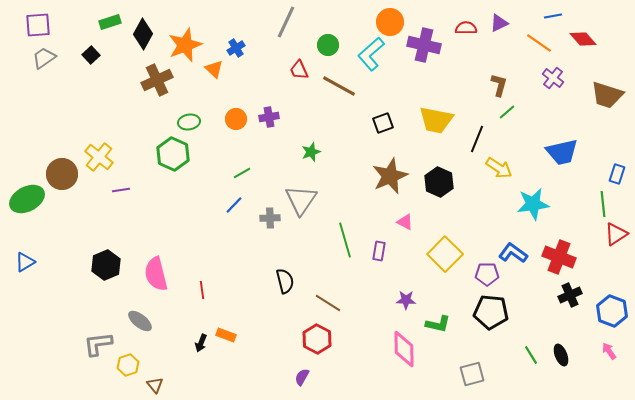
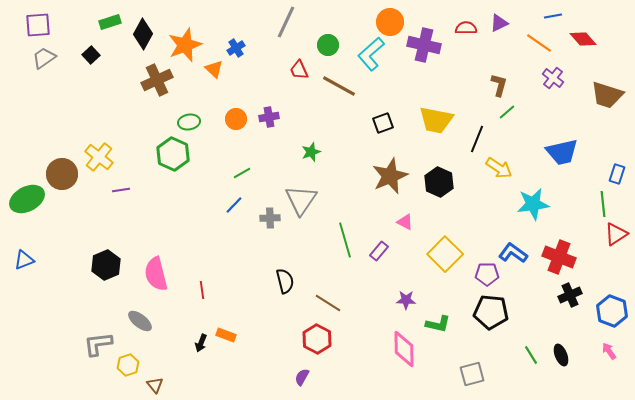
purple rectangle at (379, 251): rotated 30 degrees clockwise
blue triangle at (25, 262): moved 1 px left, 2 px up; rotated 10 degrees clockwise
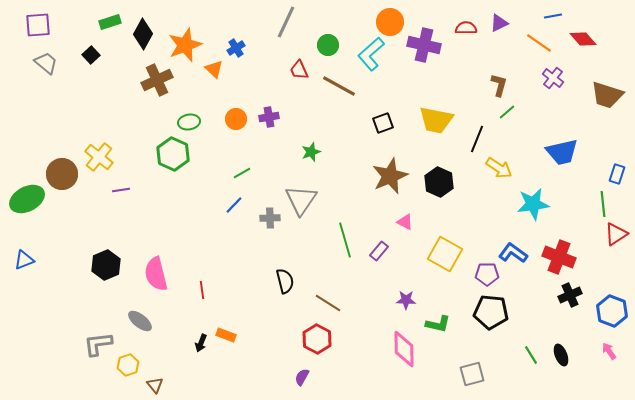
gray trapezoid at (44, 58): moved 2 px right, 5 px down; rotated 75 degrees clockwise
yellow square at (445, 254): rotated 16 degrees counterclockwise
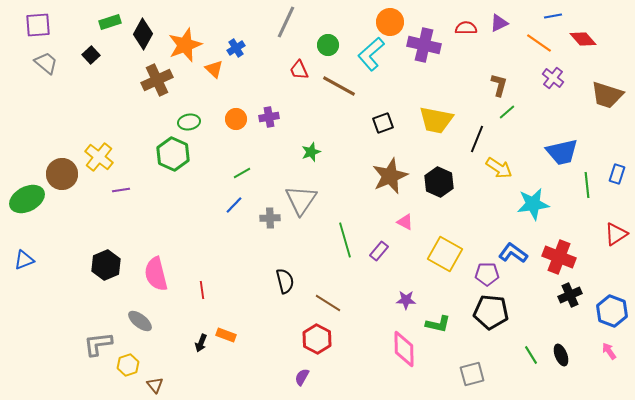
green line at (603, 204): moved 16 px left, 19 px up
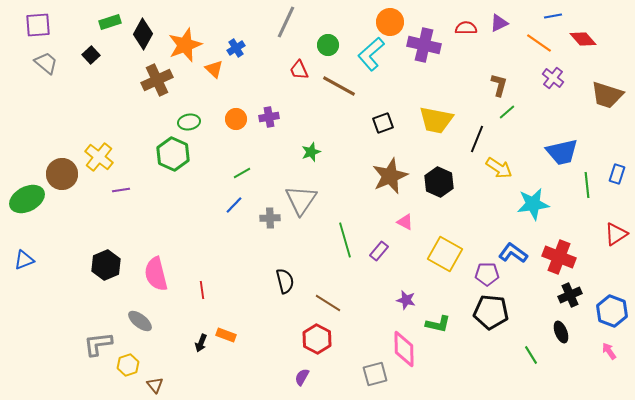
purple star at (406, 300): rotated 12 degrees clockwise
black ellipse at (561, 355): moved 23 px up
gray square at (472, 374): moved 97 px left
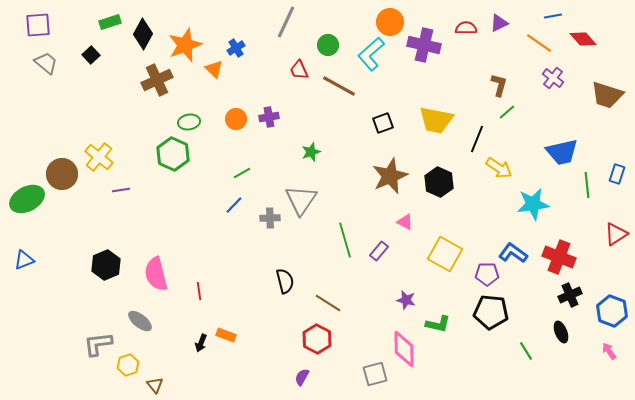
red line at (202, 290): moved 3 px left, 1 px down
green line at (531, 355): moved 5 px left, 4 px up
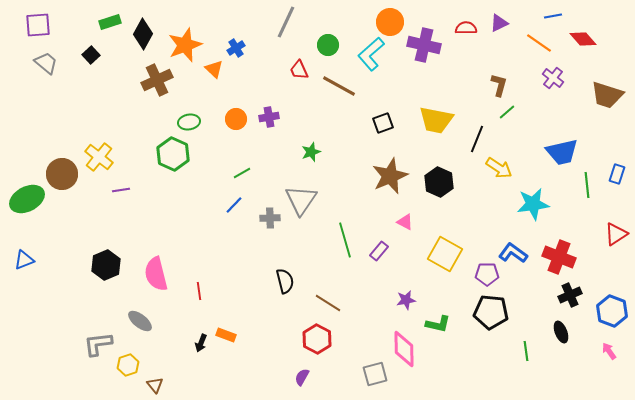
purple star at (406, 300): rotated 24 degrees counterclockwise
green line at (526, 351): rotated 24 degrees clockwise
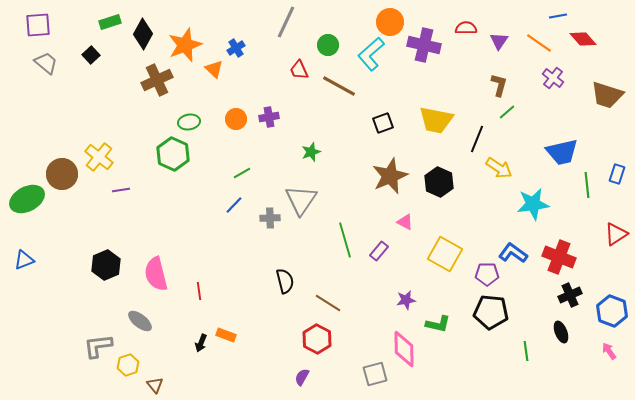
blue line at (553, 16): moved 5 px right
purple triangle at (499, 23): moved 18 px down; rotated 30 degrees counterclockwise
gray L-shape at (98, 344): moved 2 px down
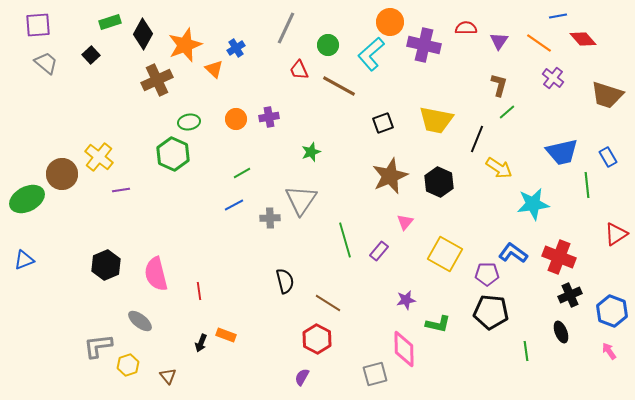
gray line at (286, 22): moved 6 px down
blue rectangle at (617, 174): moved 9 px left, 17 px up; rotated 48 degrees counterclockwise
blue line at (234, 205): rotated 18 degrees clockwise
pink triangle at (405, 222): rotated 42 degrees clockwise
brown triangle at (155, 385): moved 13 px right, 9 px up
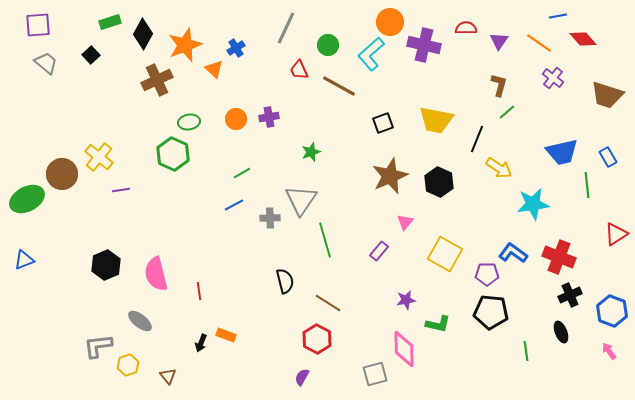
green line at (345, 240): moved 20 px left
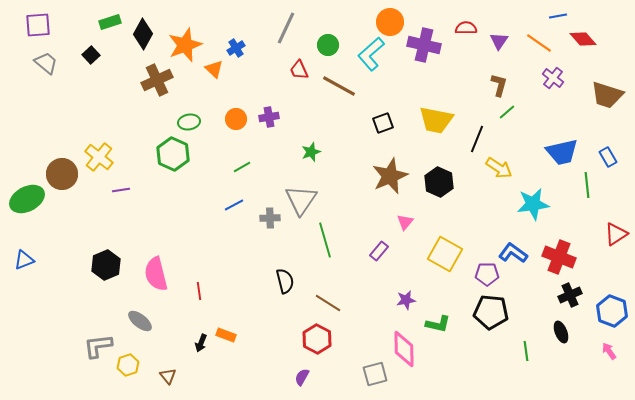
green line at (242, 173): moved 6 px up
